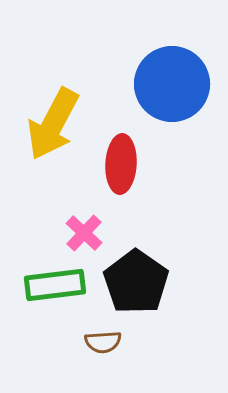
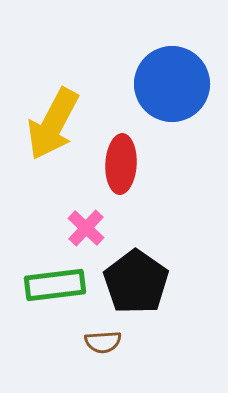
pink cross: moved 2 px right, 5 px up
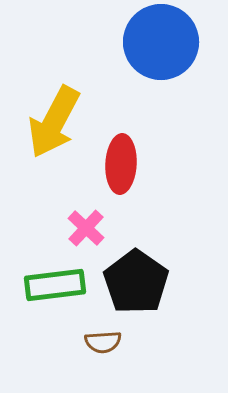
blue circle: moved 11 px left, 42 px up
yellow arrow: moved 1 px right, 2 px up
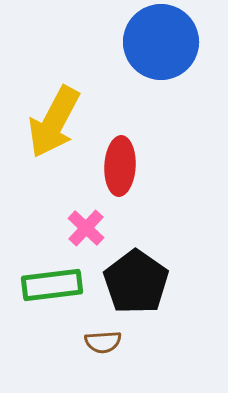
red ellipse: moved 1 px left, 2 px down
green rectangle: moved 3 px left
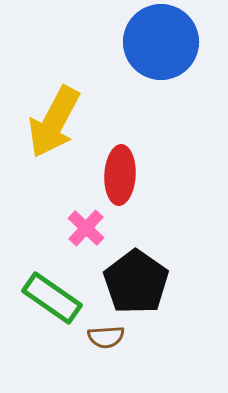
red ellipse: moved 9 px down
green rectangle: moved 13 px down; rotated 42 degrees clockwise
brown semicircle: moved 3 px right, 5 px up
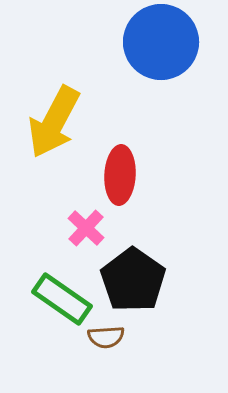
black pentagon: moved 3 px left, 2 px up
green rectangle: moved 10 px right, 1 px down
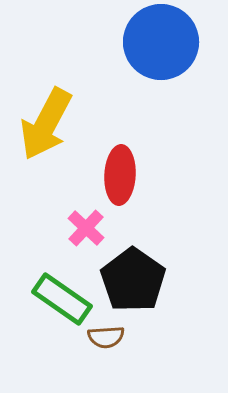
yellow arrow: moved 8 px left, 2 px down
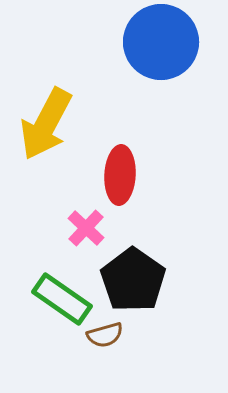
brown semicircle: moved 1 px left, 2 px up; rotated 12 degrees counterclockwise
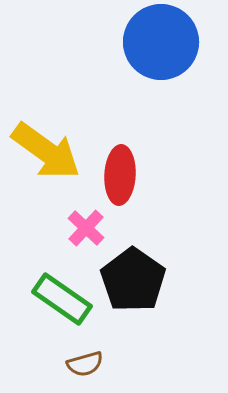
yellow arrow: moved 27 px down; rotated 82 degrees counterclockwise
brown semicircle: moved 20 px left, 29 px down
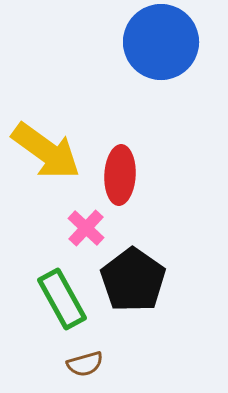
green rectangle: rotated 26 degrees clockwise
